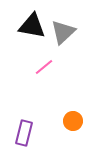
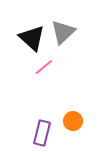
black triangle: moved 12 px down; rotated 32 degrees clockwise
purple rectangle: moved 18 px right
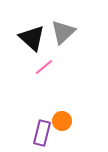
orange circle: moved 11 px left
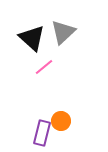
orange circle: moved 1 px left
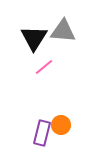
gray triangle: moved 1 px up; rotated 48 degrees clockwise
black triangle: moved 2 px right; rotated 20 degrees clockwise
orange circle: moved 4 px down
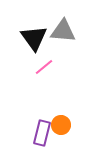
black triangle: rotated 8 degrees counterclockwise
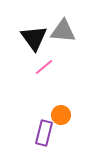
orange circle: moved 10 px up
purple rectangle: moved 2 px right
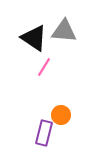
gray triangle: moved 1 px right
black triangle: rotated 20 degrees counterclockwise
pink line: rotated 18 degrees counterclockwise
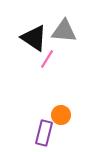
pink line: moved 3 px right, 8 px up
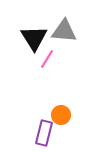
black triangle: rotated 24 degrees clockwise
